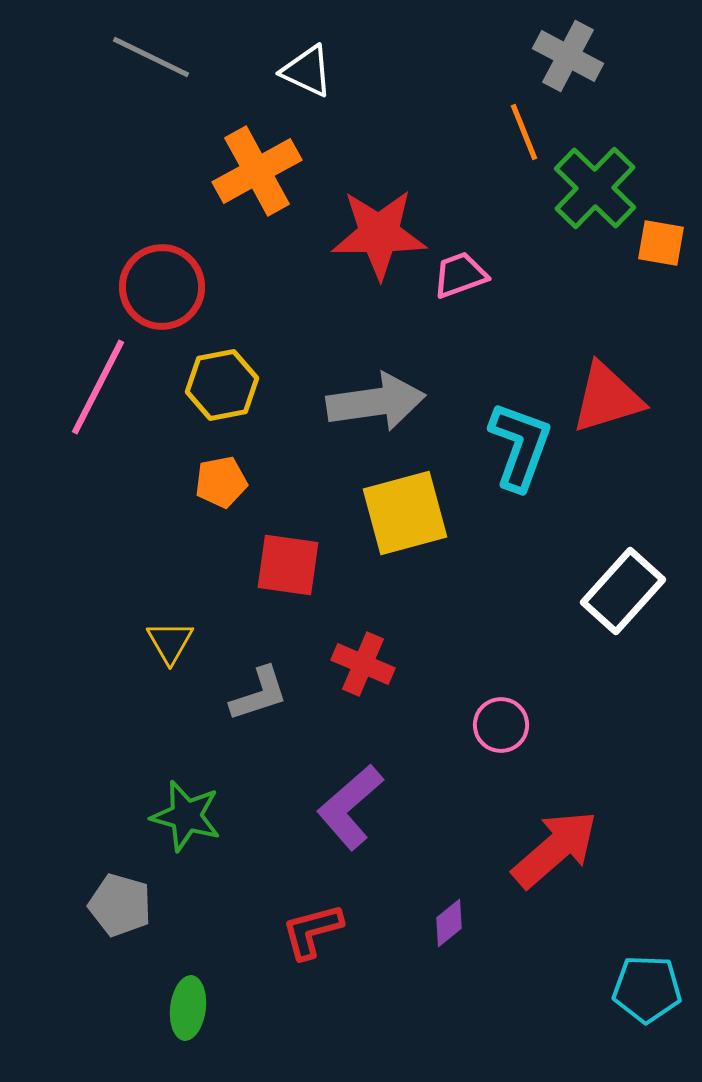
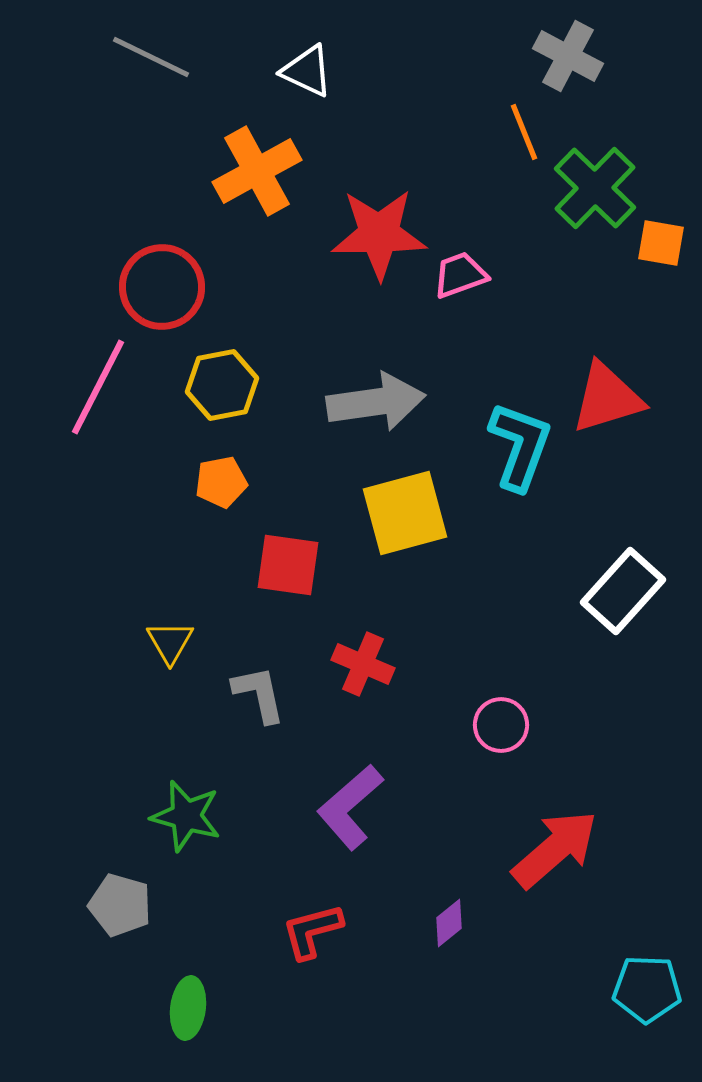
gray L-shape: rotated 84 degrees counterclockwise
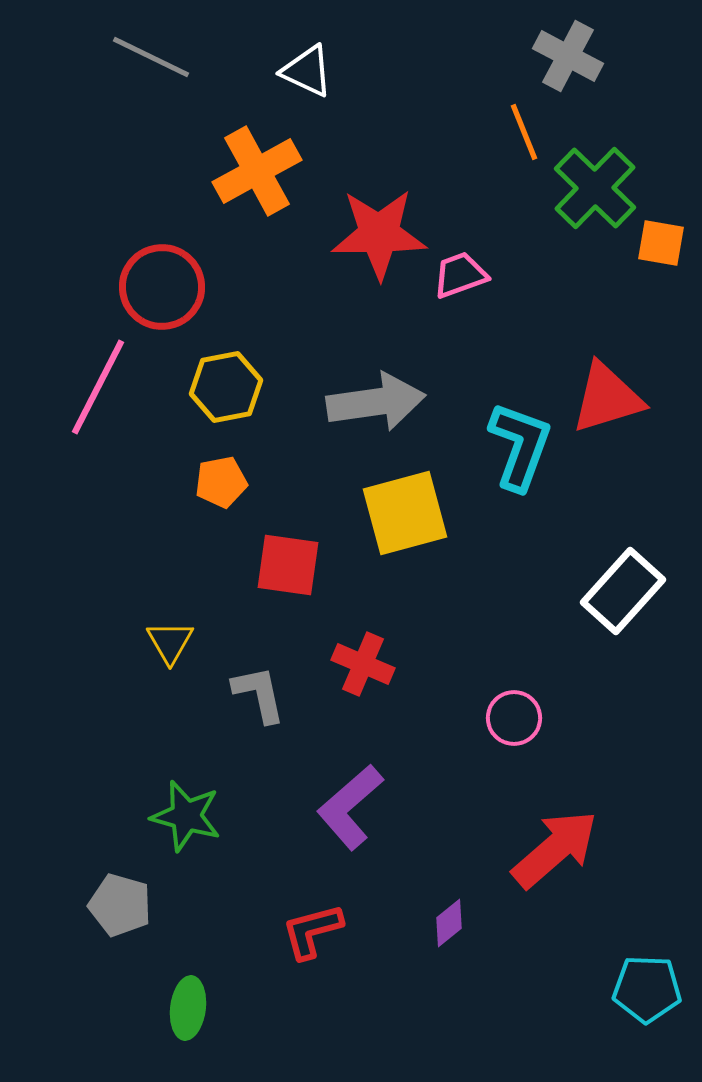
yellow hexagon: moved 4 px right, 2 px down
pink circle: moved 13 px right, 7 px up
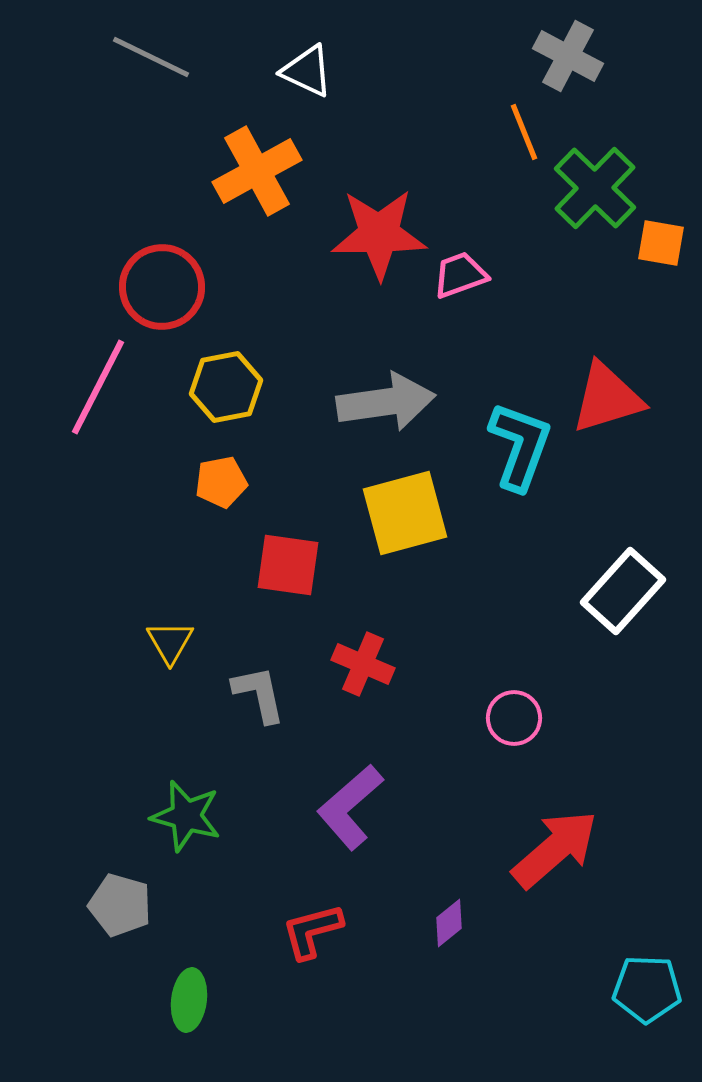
gray arrow: moved 10 px right
green ellipse: moved 1 px right, 8 px up
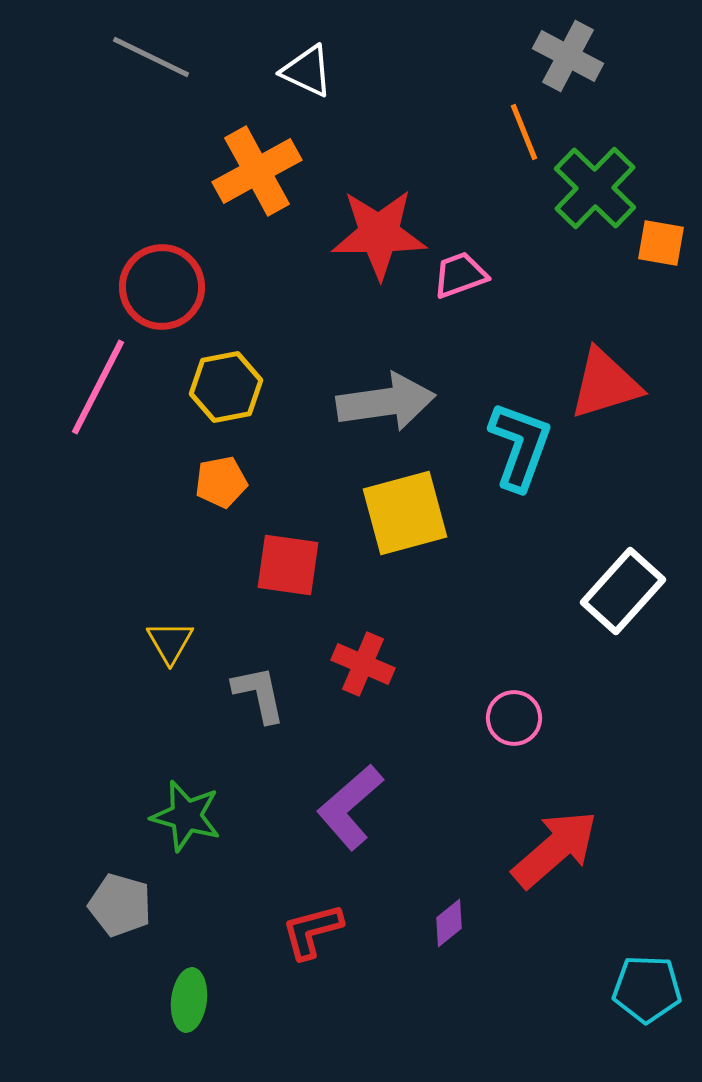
red triangle: moved 2 px left, 14 px up
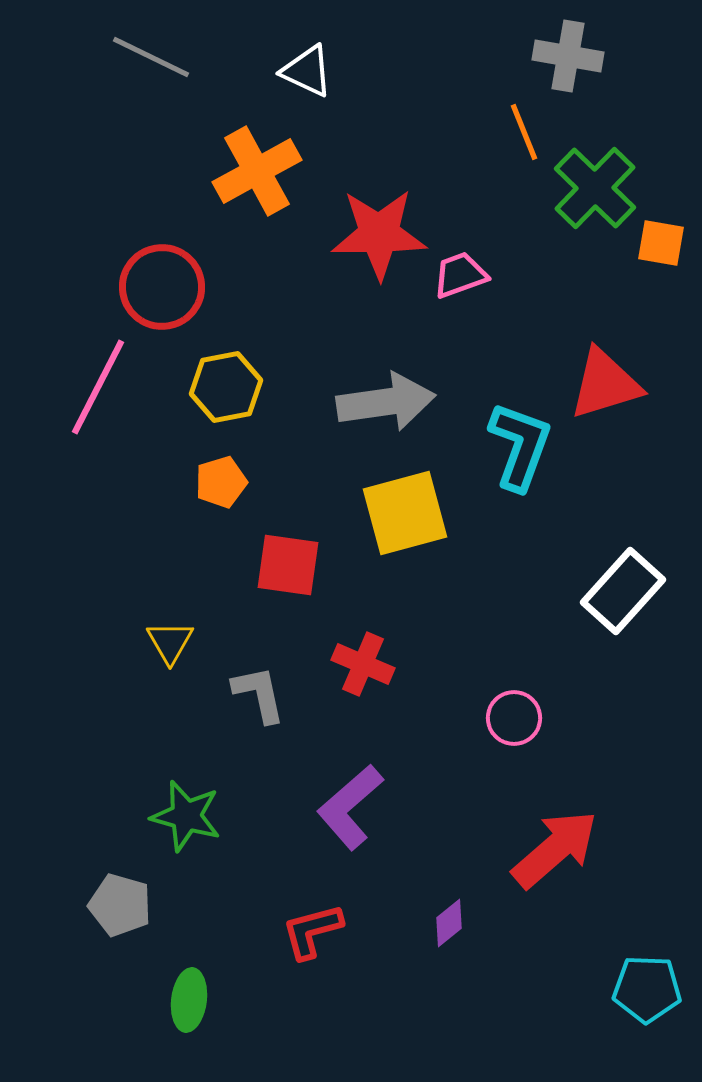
gray cross: rotated 18 degrees counterclockwise
orange pentagon: rotated 6 degrees counterclockwise
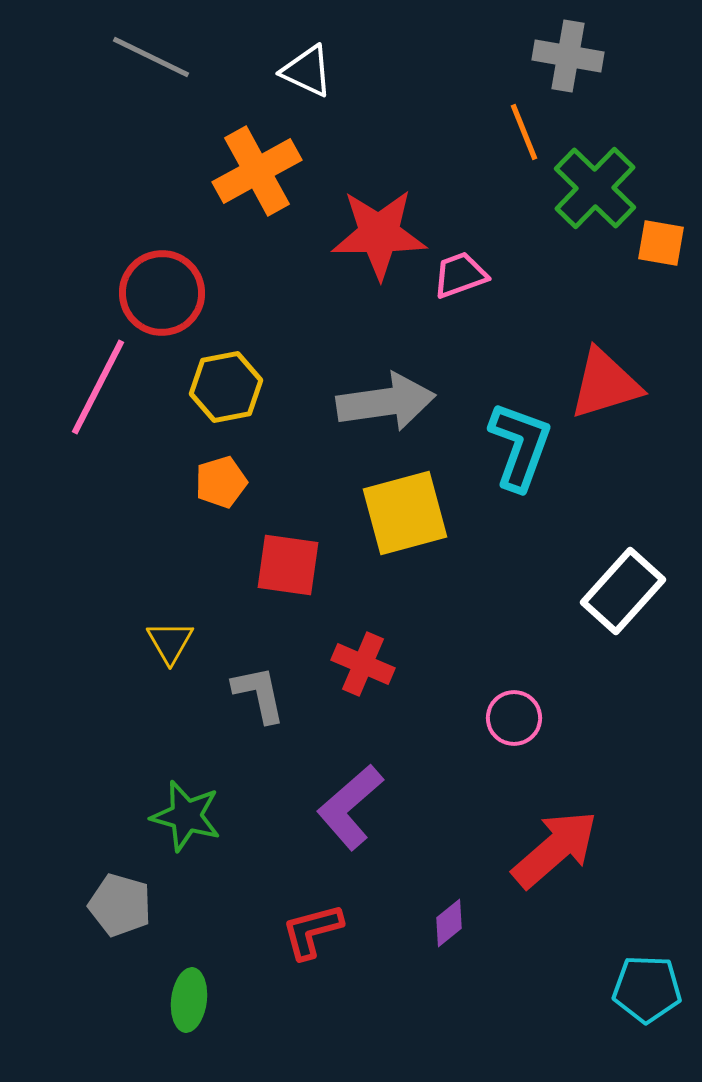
red circle: moved 6 px down
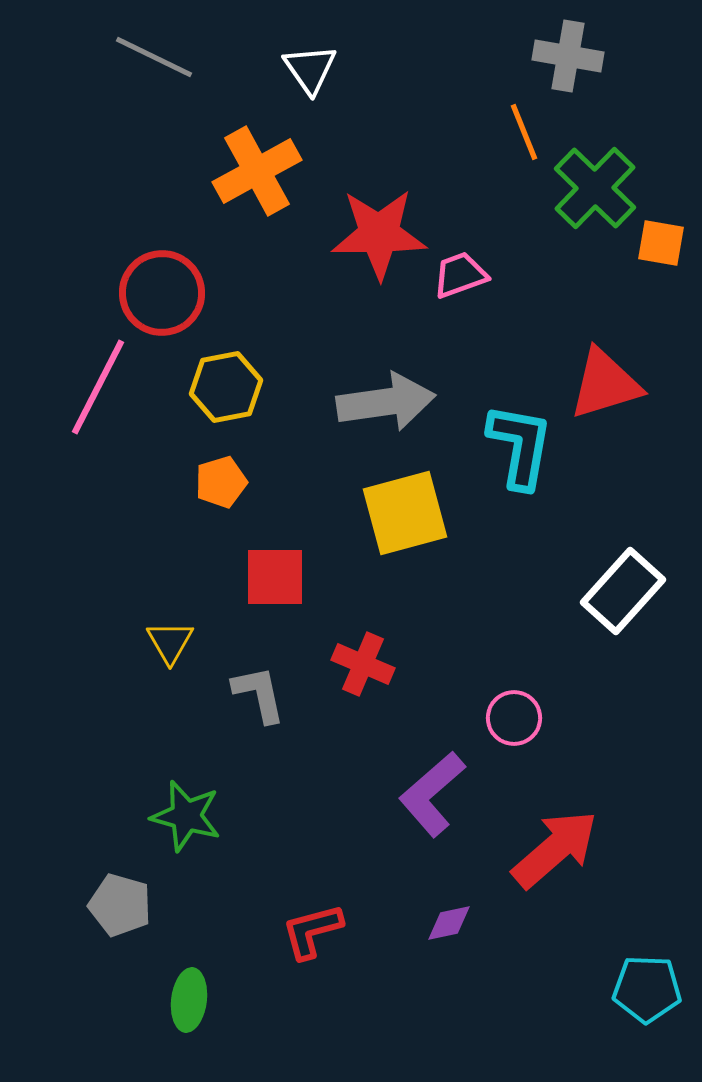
gray line: moved 3 px right
white triangle: moved 3 px right, 2 px up; rotated 30 degrees clockwise
cyan L-shape: rotated 10 degrees counterclockwise
red square: moved 13 px left, 12 px down; rotated 8 degrees counterclockwise
purple L-shape: moved 82 px right, 13 px up
purple diamond: rotated 27 degrees clockwise
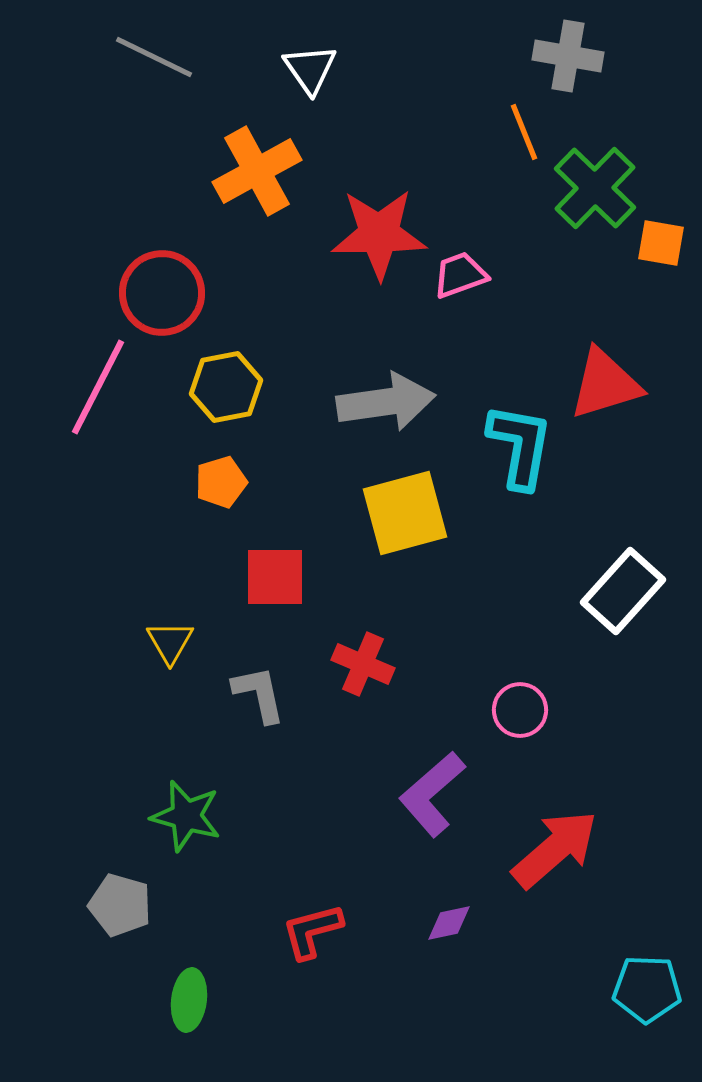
pink circle: moved 6 px right, 8 px up
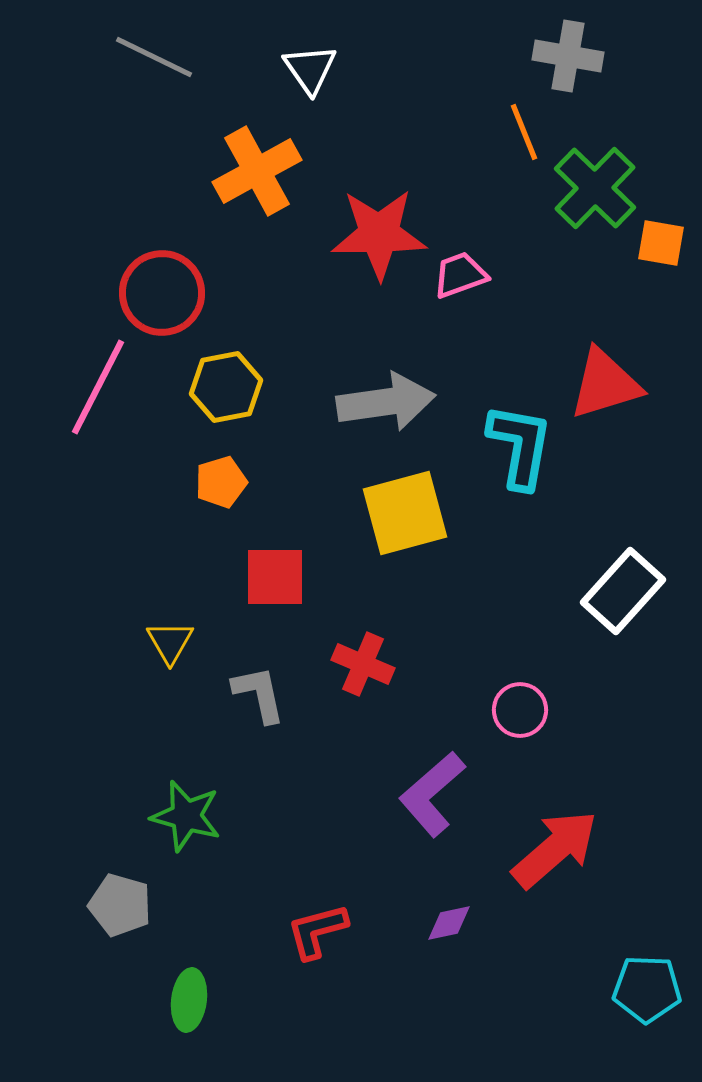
red L-shape: moved 5 px right
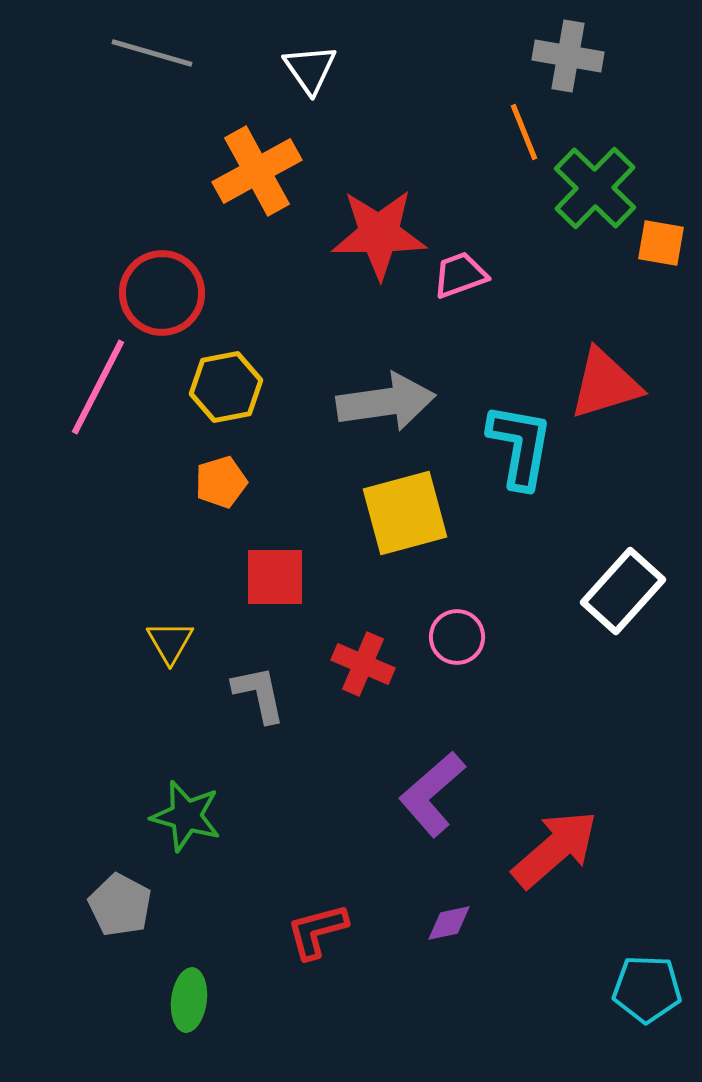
gray line: moved 2 px left, 4 px up; rotated 10 degrees counterclockwise
pink circle: moved 63 px left, 73 px up
gray pentagon: rotated 12 degrees clockwise
